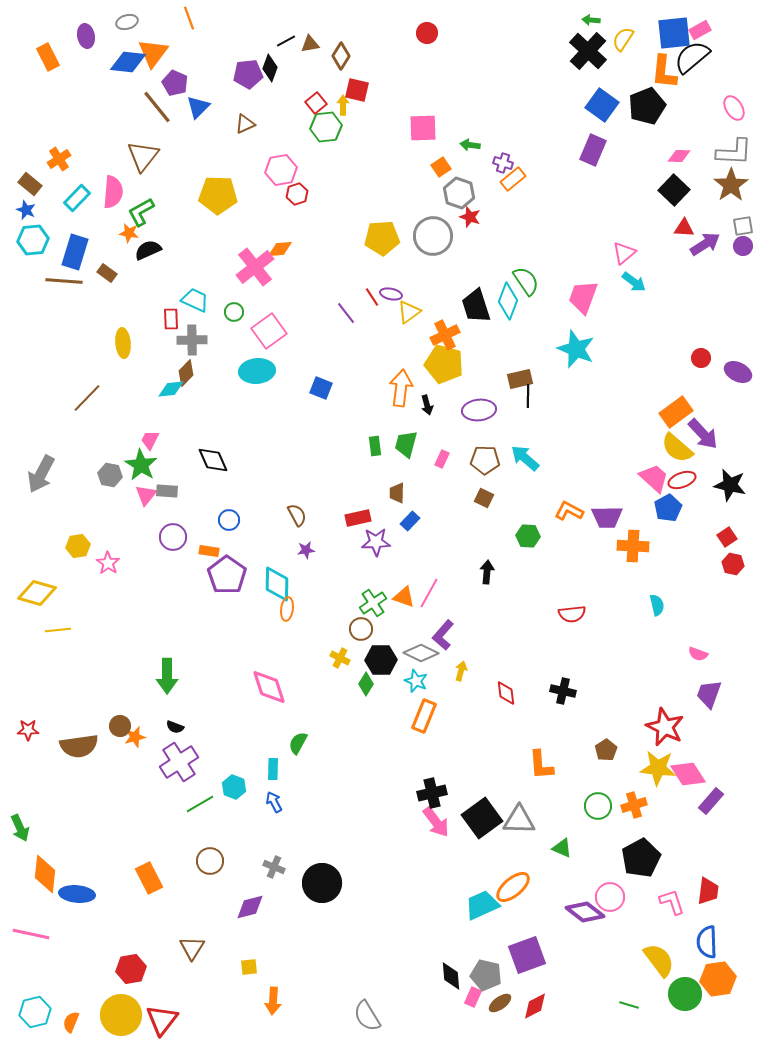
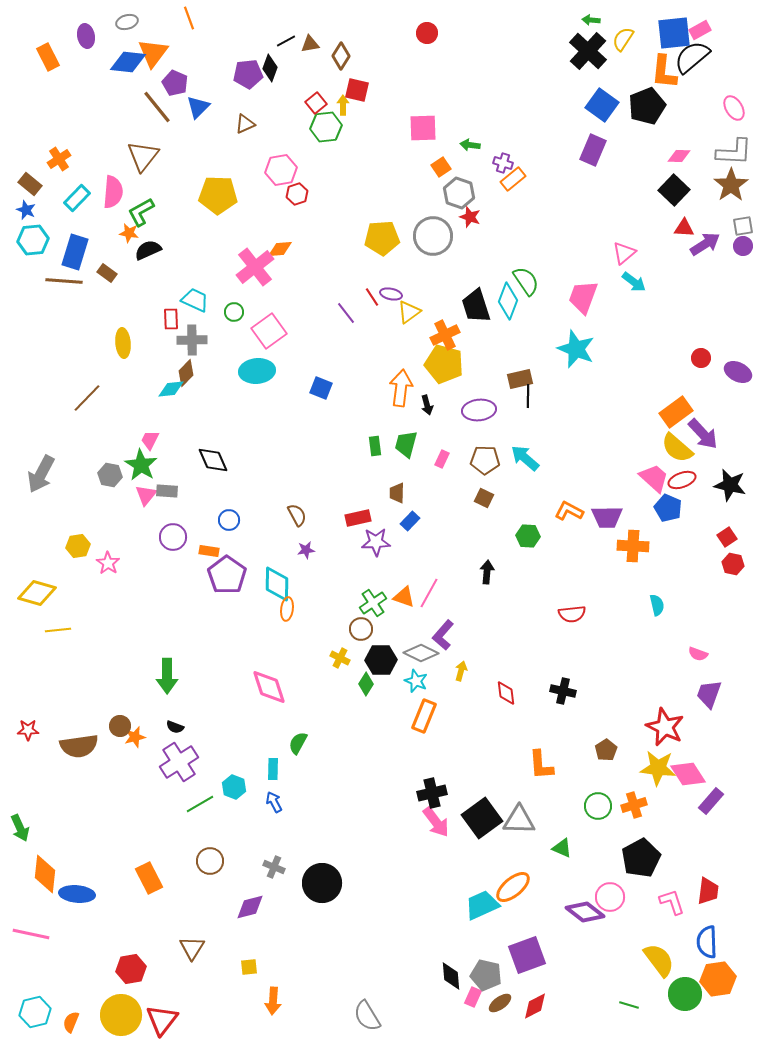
blue pentagon at (668, 508): rotated 20 degrees counterclockwise
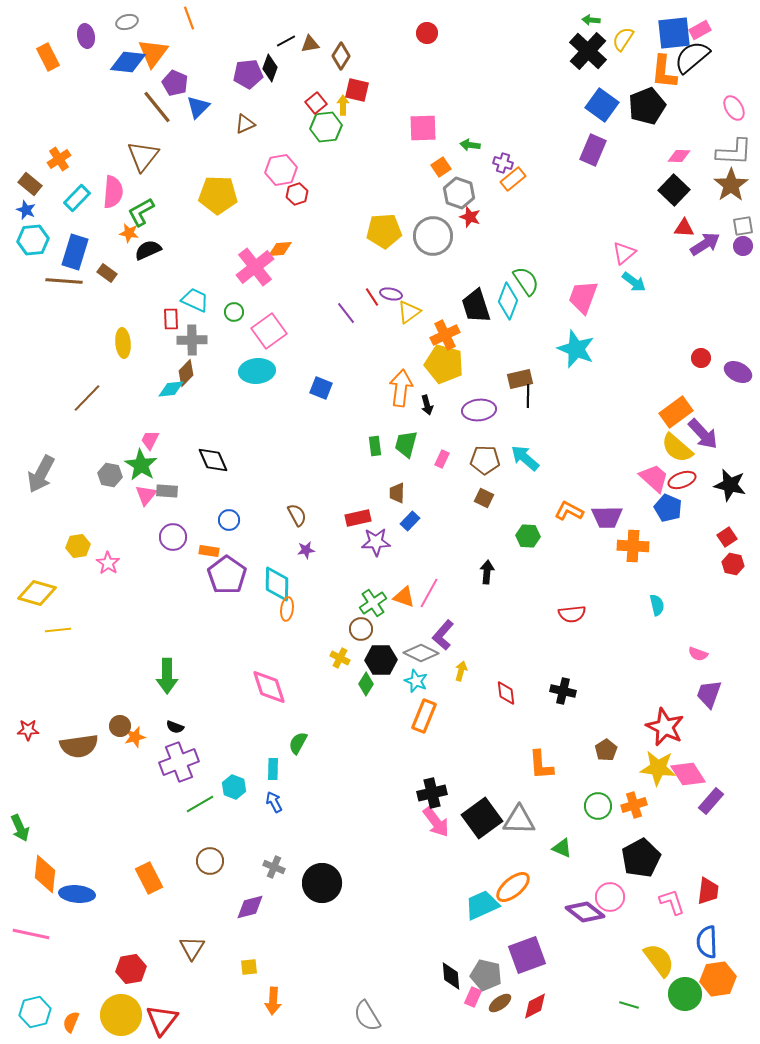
yellow pentagon at (382, 238): moved 2 px right, 7 px up
purple cross at (179, 762): rotated 12 degrees clockwise
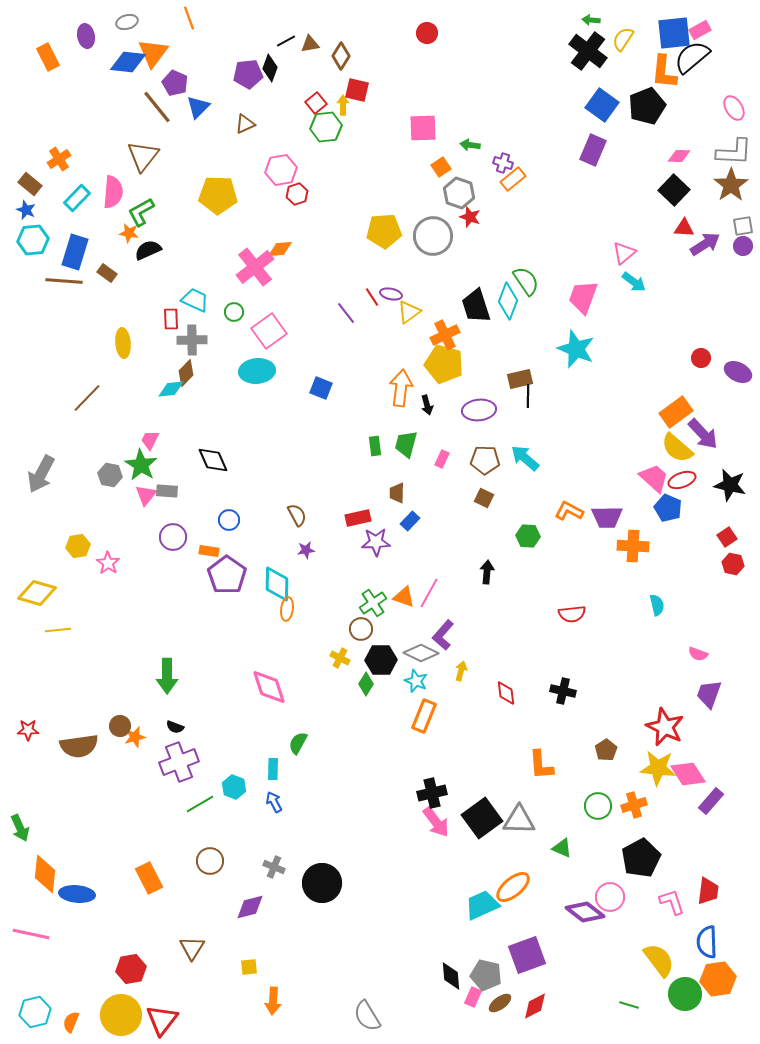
black cross at (588, 51): rotated 6 degrees counterclockwise
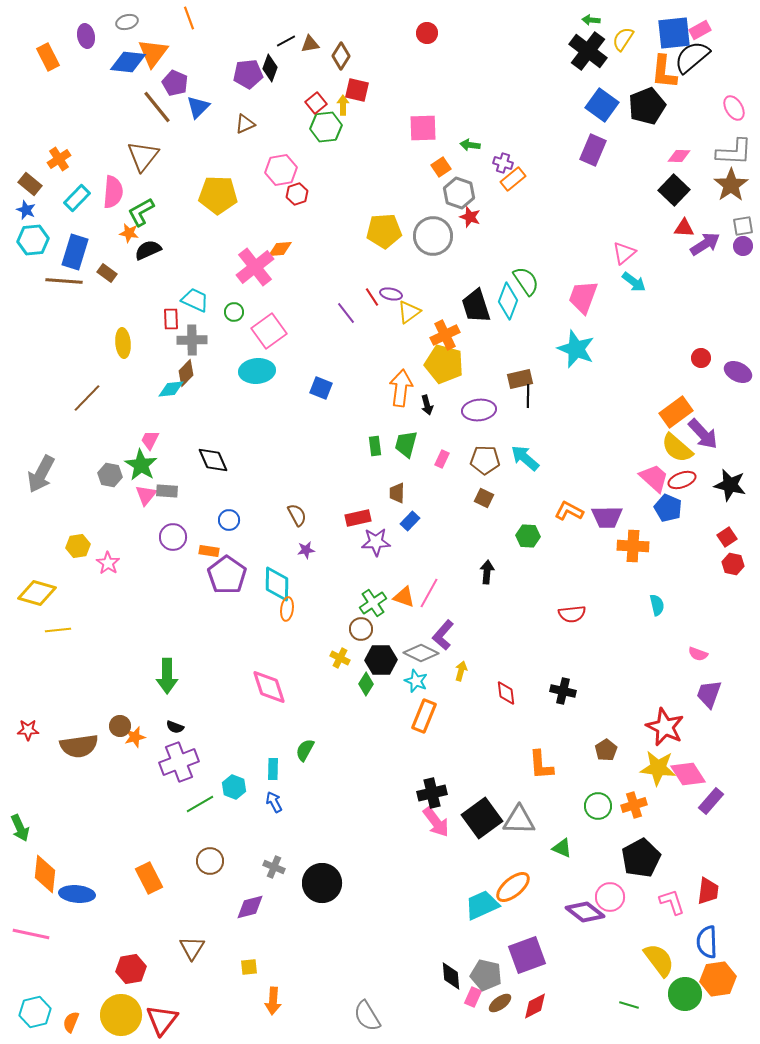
green semicircle at (298, 743): moved 7 px right, 7 px down
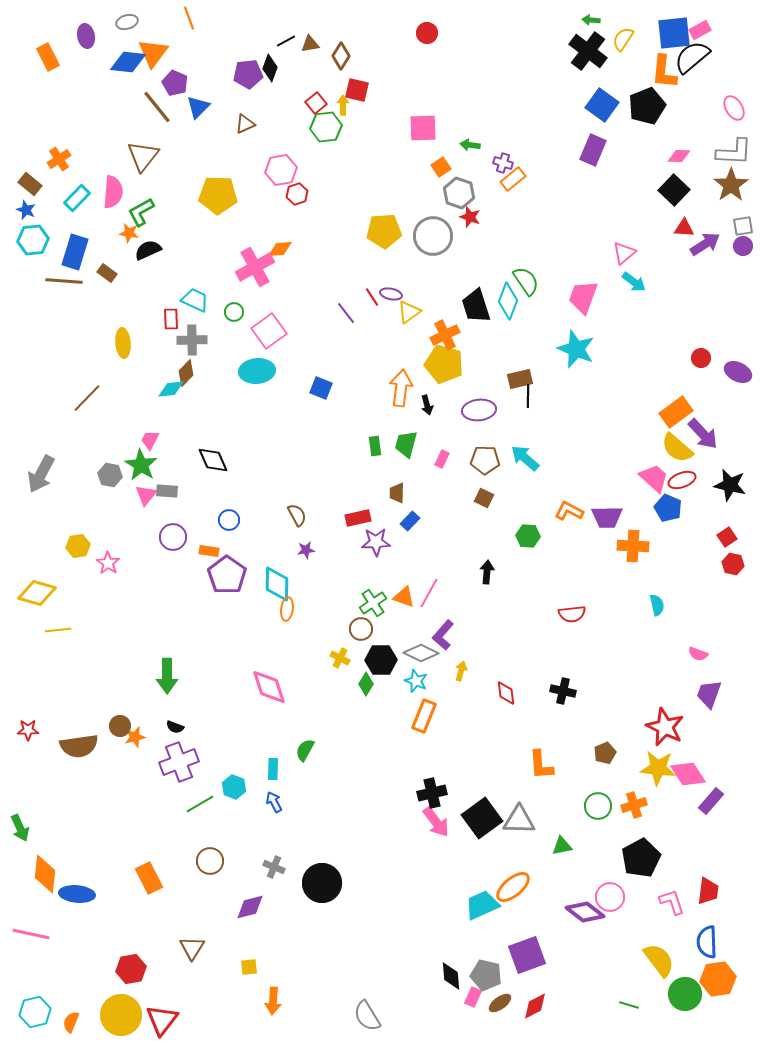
pink cross at (255, 267): rotated 9 degrees clockwise
brown pentagon at (606, 750): moved 1 px left, 3 px down; rotated 10 degrees clockwise
green triangle at (562, 848): moved 2 px up; rotated 35 degrees counterclockwise
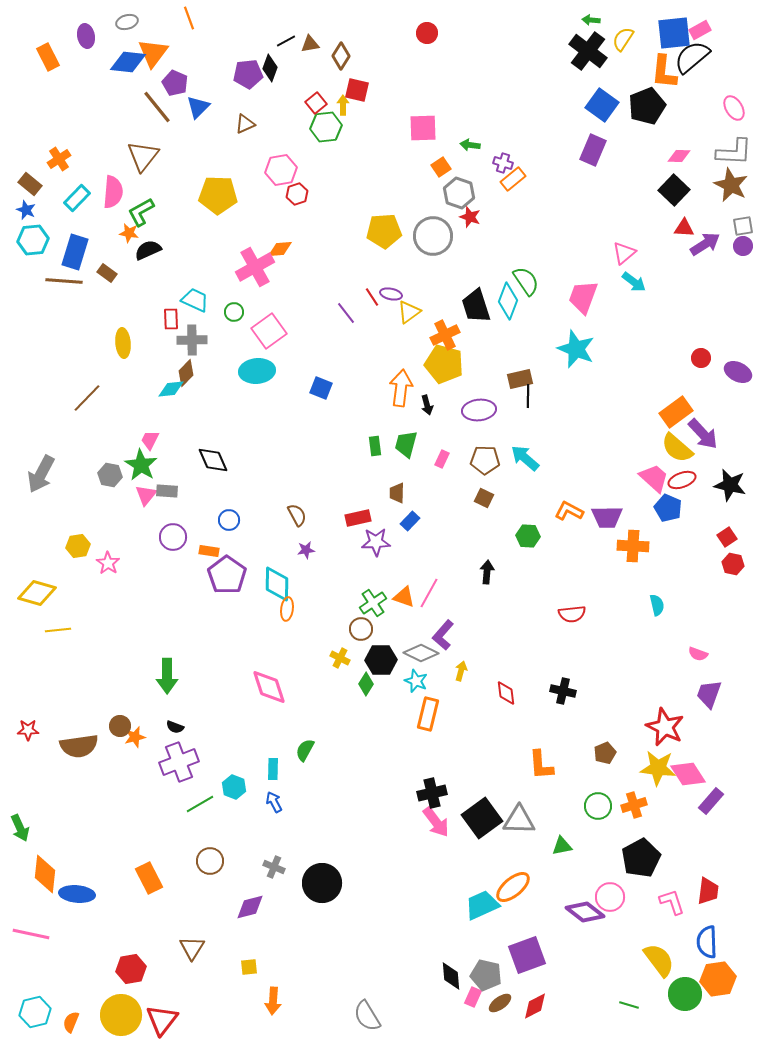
brown star at (731, 185): rotated 12 degrees counterclockwise
orange rectangle at (424, 716): moved 4 px right, 2 px up; rotated 8 degrees counterclockwise
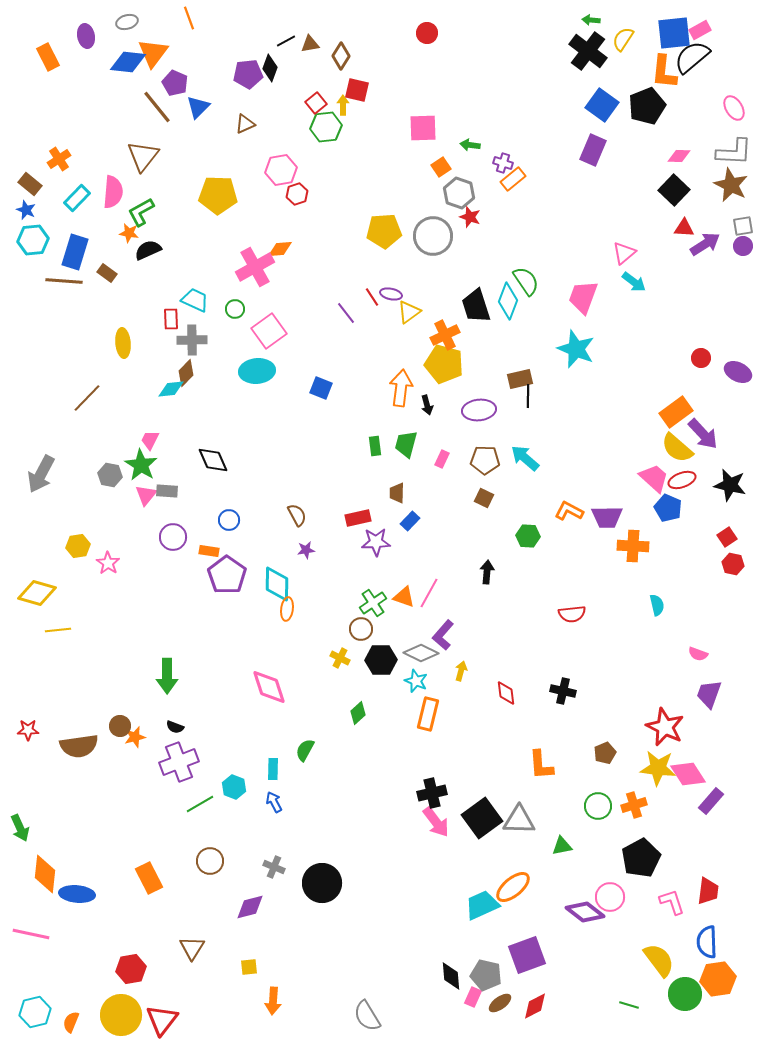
green circle at (234, 312): moved 1 px right, 3 px up
green diamond at (366, 684): moved 8 px left, 29 px down; rotated 15 degrees clockwise
